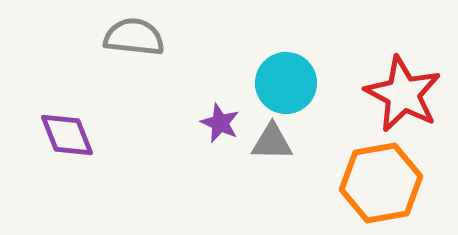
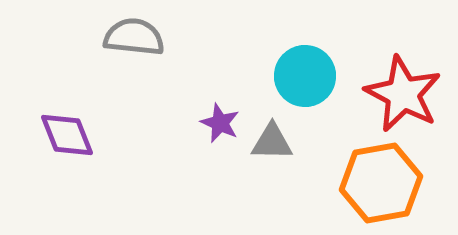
cyan circle: moved 19 px right, 7 px up
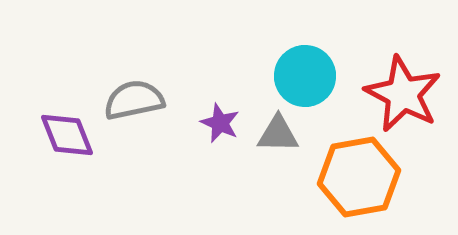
gray semicircle: moved 63 px down; rotated 18 degrees counterclockwise
gray triangle: moved 6 px right, 8 px up
orange hexagon: moved 22 px left, 6 px up
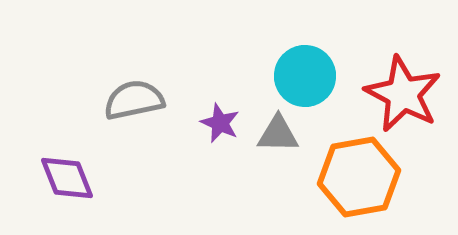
purple diamond: moved 43 px down
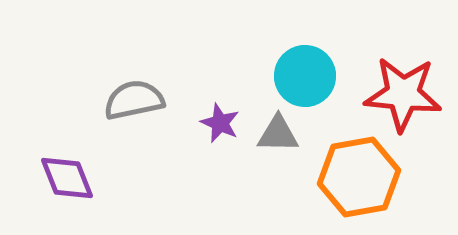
red star: rotated 22 degrees counterclockwise
